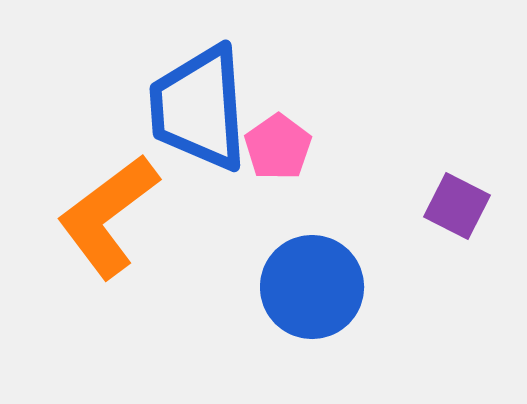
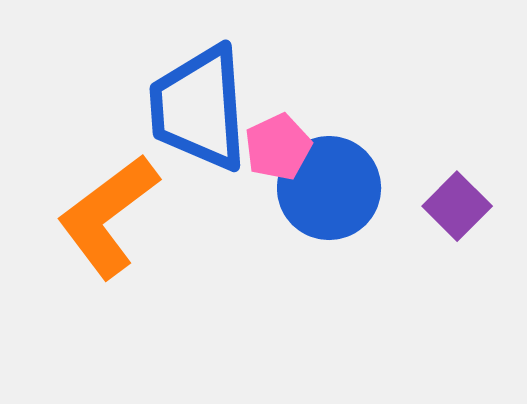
pink pentagon: rotated 10 degrees clockwise
purple square: rotated 18 degrees clockwise
blue circle: moved 17 px right, 99 px up
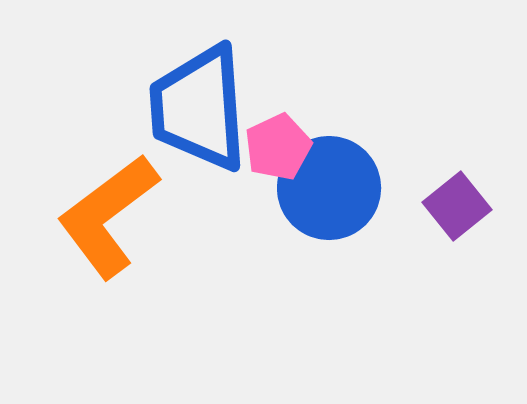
purple square: rotated 6 degrees clockwise
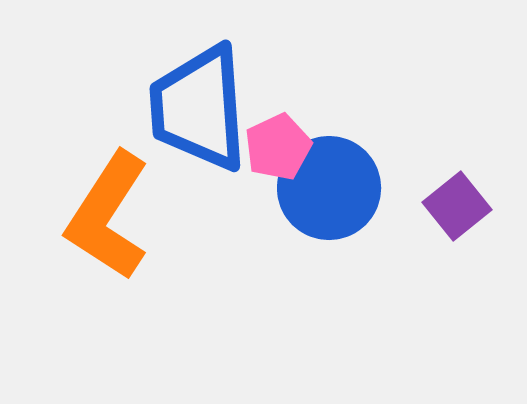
orange L-shape: rotated 20 degrees counterclockwise
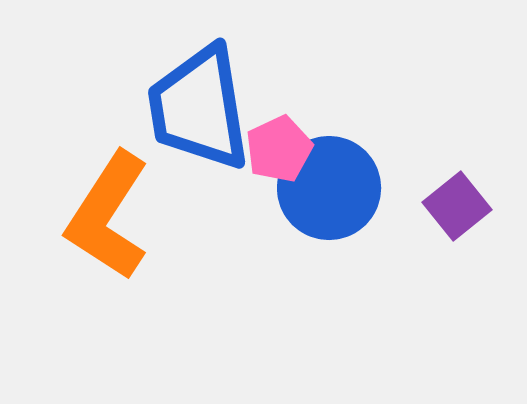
blue trapezoid: rotated 5 degrees counterclockwise
pink pentagon: moved 1 px right, 2 px down
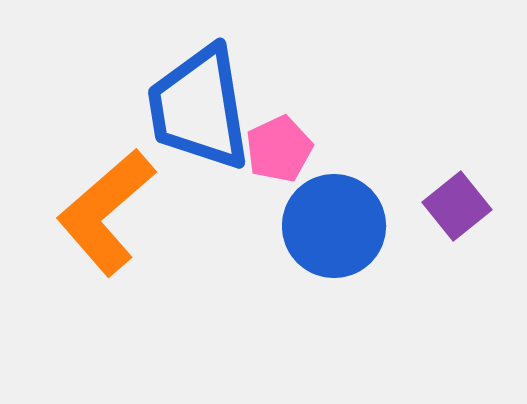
blue circle: moved 5 px right, 38 px down
orange L-shape: moved 2 px left, 4 px up; rotated 16 degrees clockwise
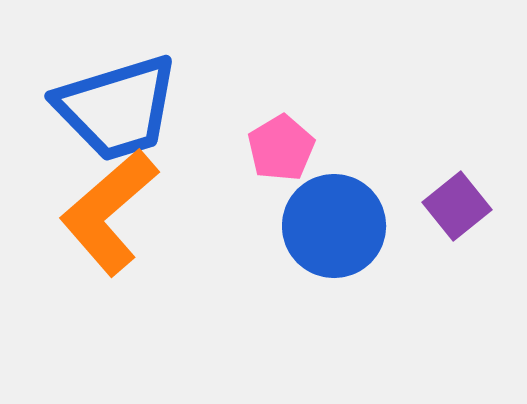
blue trapezoid: moved 82 px left; rotated 98 degrees counterclockwise
pink pentagon: moved 2 px right, 1 px up; rotated 6 degrees counterclockwise
orange L-shape: moved 3 px right
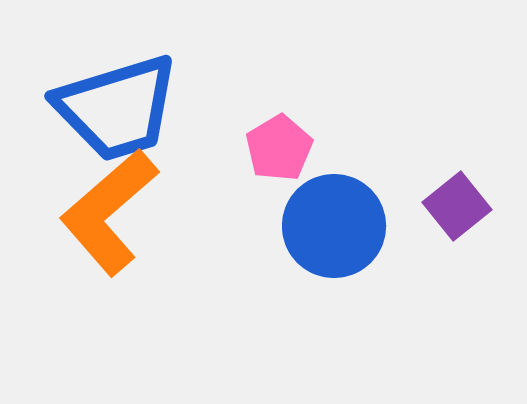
pink pentagon: moved 2 px left
